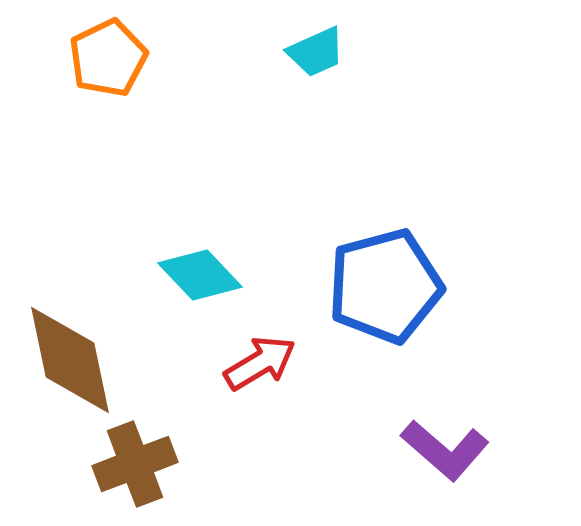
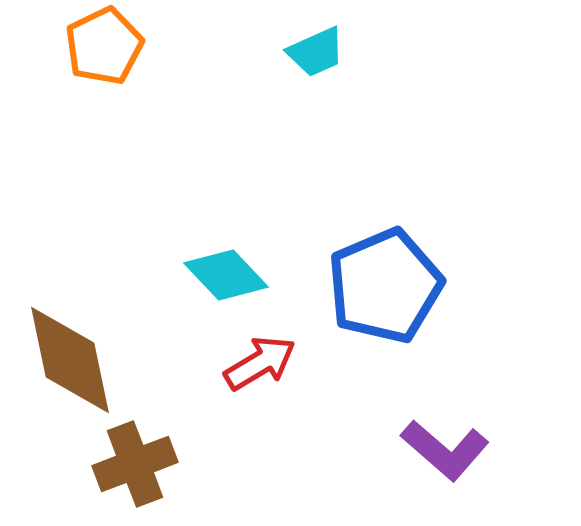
orange pentagon: moved 4 px left, 12 px up
cyan diamond: moved 26 px right
blue pentagon: rotated 8 degrees counterclockwise
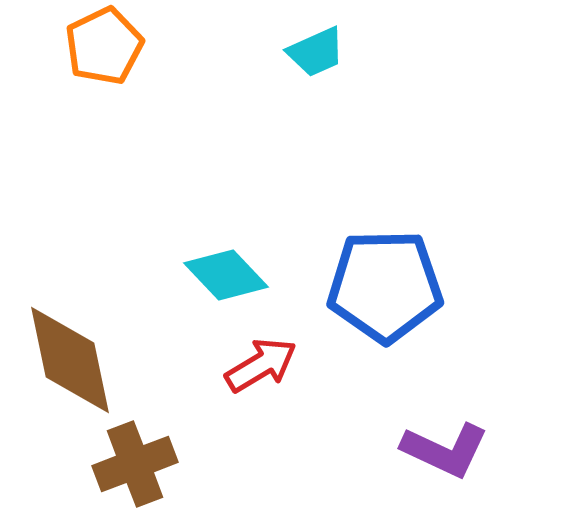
blue pentagon: rotated 22 degrees clockwise
red arrow: moved 1 px right, 2 px down
purple L-shape: rotated 16 degrees counterclockwise
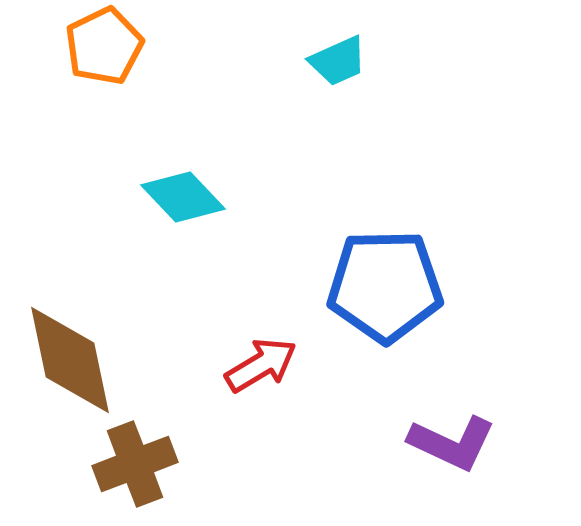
cyan trapezoid: moved 22 px right, 9 px down
cyan diamond: moved 43 px left, 78 px up
purple L-shape: moved 7 px right, 7 px up
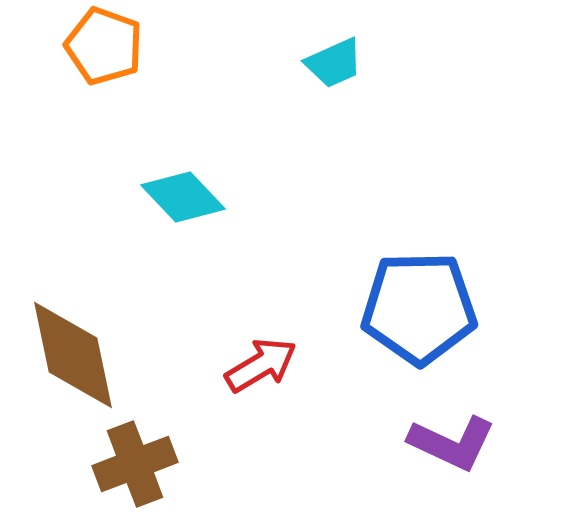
orange pentagon: rotated 26 degrees counterclockwise
cyan trapezoid: moved 4 px left, 2 px down
blue pentagon: moved 34 px right, 22 px down
brown diamond: moved 3 px right, 5 px up
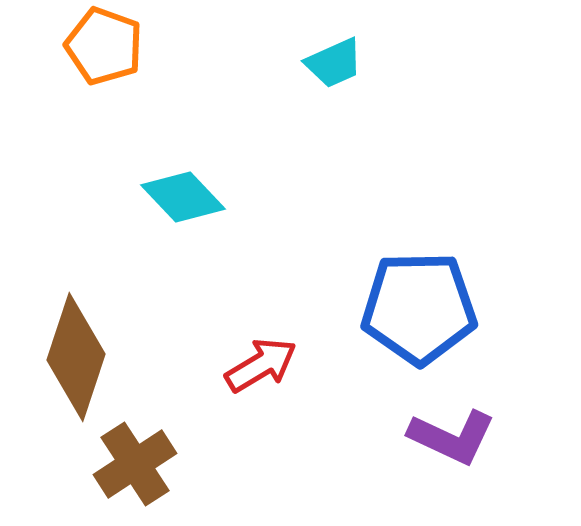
brown diamond: moved 3 px right, 2 px down; rotated 30 degrees clockwise
purple L-shape: moved 6 px up
brown cross: rotated 12 degrees counterclockwise
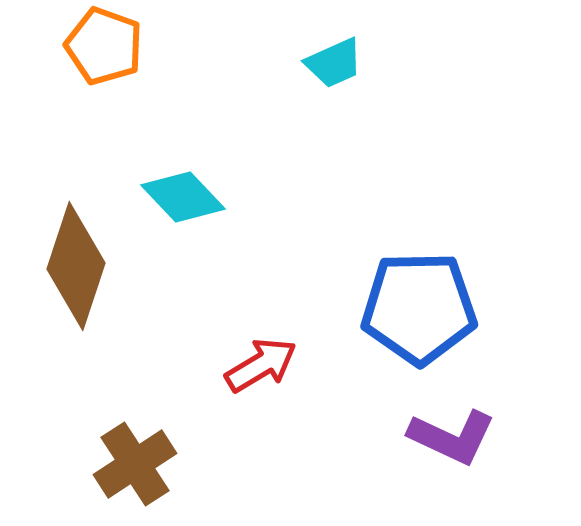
brown diamond: moved 91 px up
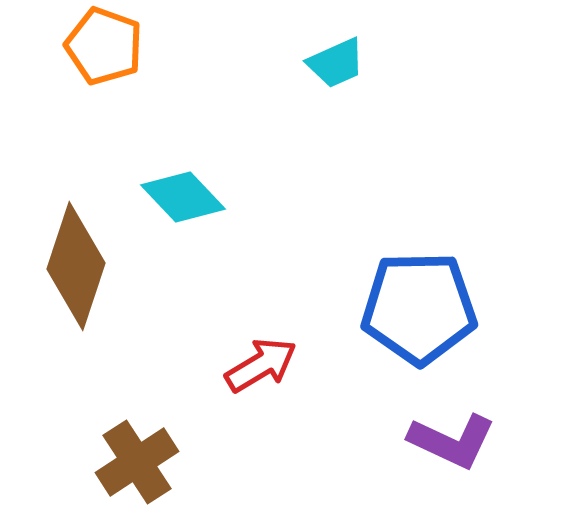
cyan trapezoid: moved 2 px right
purple L-shape: moved 4 px down
brown cross: moved 2 px right, 2 px up
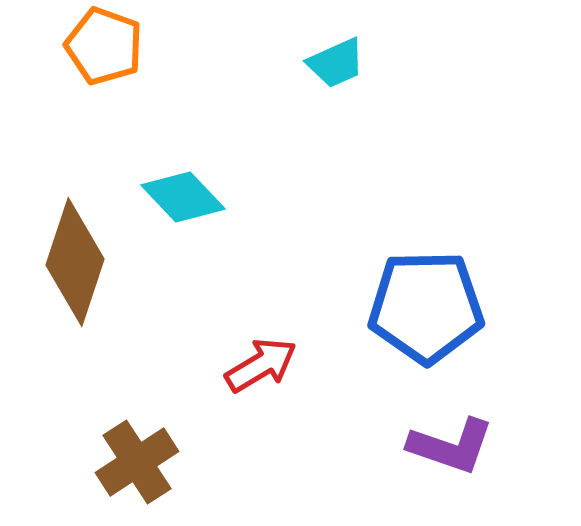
brown diamond: moved 1 px left, 4 px up
blue pentagon: moved 7 px right, 1 px up
purple L-shape: moved 1 px left, 5 px down; rotated 6 degrees counterclockwise
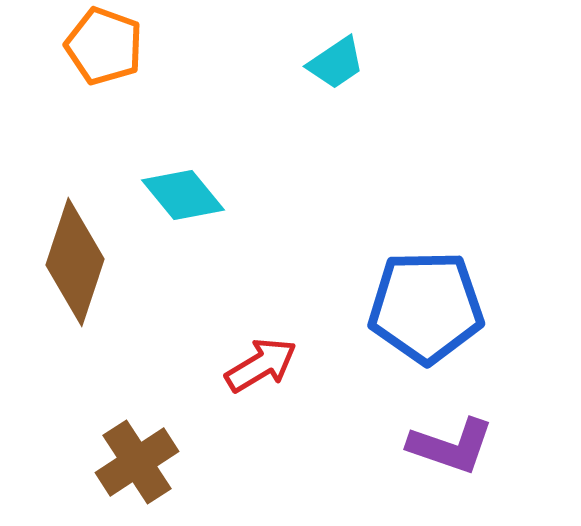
cyan trapezoid: rotated 10 degrees counterclockwise
cyan diamond: moved 2 px up; rotated 4 degrees clockwise
